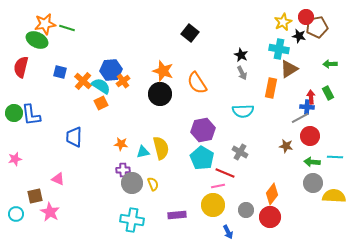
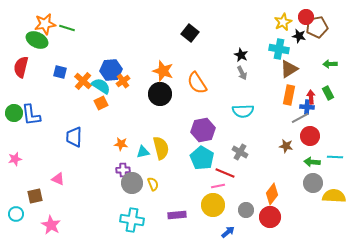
orange rectangle at (271, 88): moved 18 px right, 7 px down
pink star at (50, 212): moved 1 px right, 13 px down
blue arrow at (228, 232): rotated 104 degrees counterclockwise
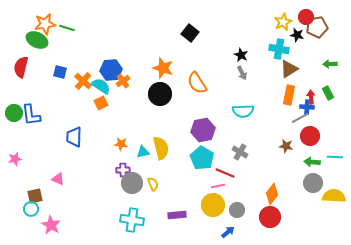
black star at (299, 36): moved 2 px left, 1 px up
orange star at (163, 71): moved 3 px up
gray circle at (246, 210): moved 9 px left
cyan circle at (16, 214): moved 15 px right, 5 px up
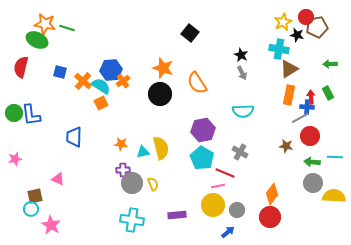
orange star at (45, 24): rotated 20 degrees clockwise
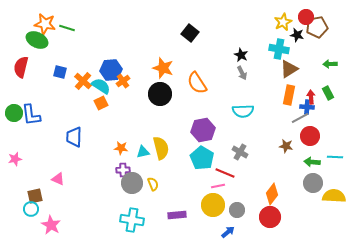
orange star at (121, 144): moved 4 px down
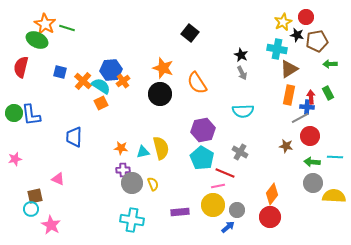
orange star at (45, 24): rotated 20 degrees clockwise
brown pentagon at (317, 27): moved 14 px down
cyan cross at (279, 49): moved 2 px left
purple rectangle at (177, 215): moved 3 px right, 3 px up
blue arrow at (228, 232): moved 5 px up
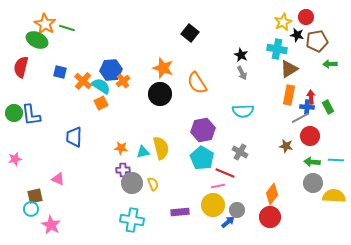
green rectangle at (328, 93): moved 14 px down
cyan line at (335, 157): moved 1 px right, 3 px down
blue arrow at (228, 227): moved 5 px up
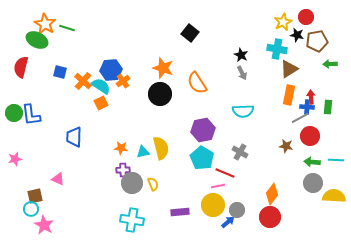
green rectangle at (328, 107): rotated 32 degrees clockwise
pink star at (51, 225): moved 7 px left
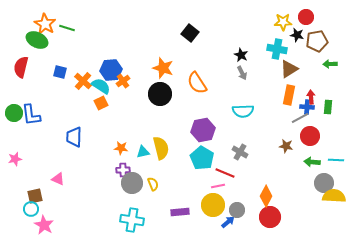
yellow star at (283, 22): rotated 24 degrees clockwise
gray circle at (313, 183): moved 11 px right
orange diamond at (272, 194): moved 6 px left, 2 px down; rotated 10 degrees counterclockwise
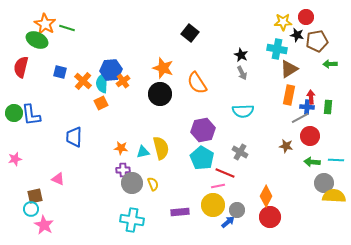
cyan semicircle at (101, 86): moved 1 px right, 3 px up; rotated 120 degrees counterclockwise
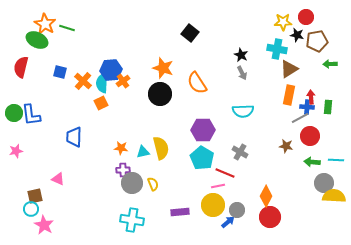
purple hexagon at (203, 130): rotated 10 degrees clockwise
pink star at (15, 159): moved 1 px right, 8 px up
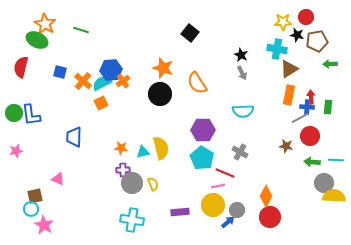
green line at (67, 28): moved 14 px right, 2 px down
cyan semicircle at (102, 83): rotated 60 degrees clockwise
